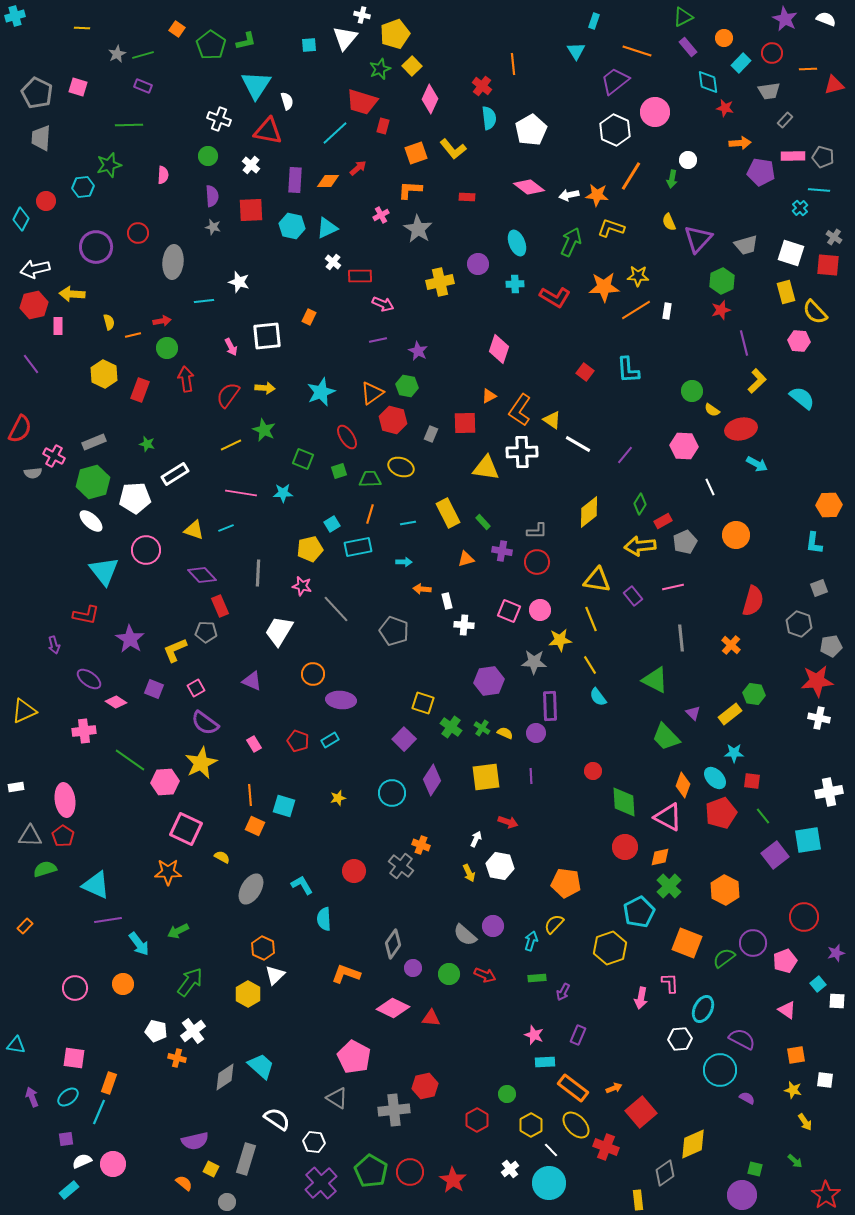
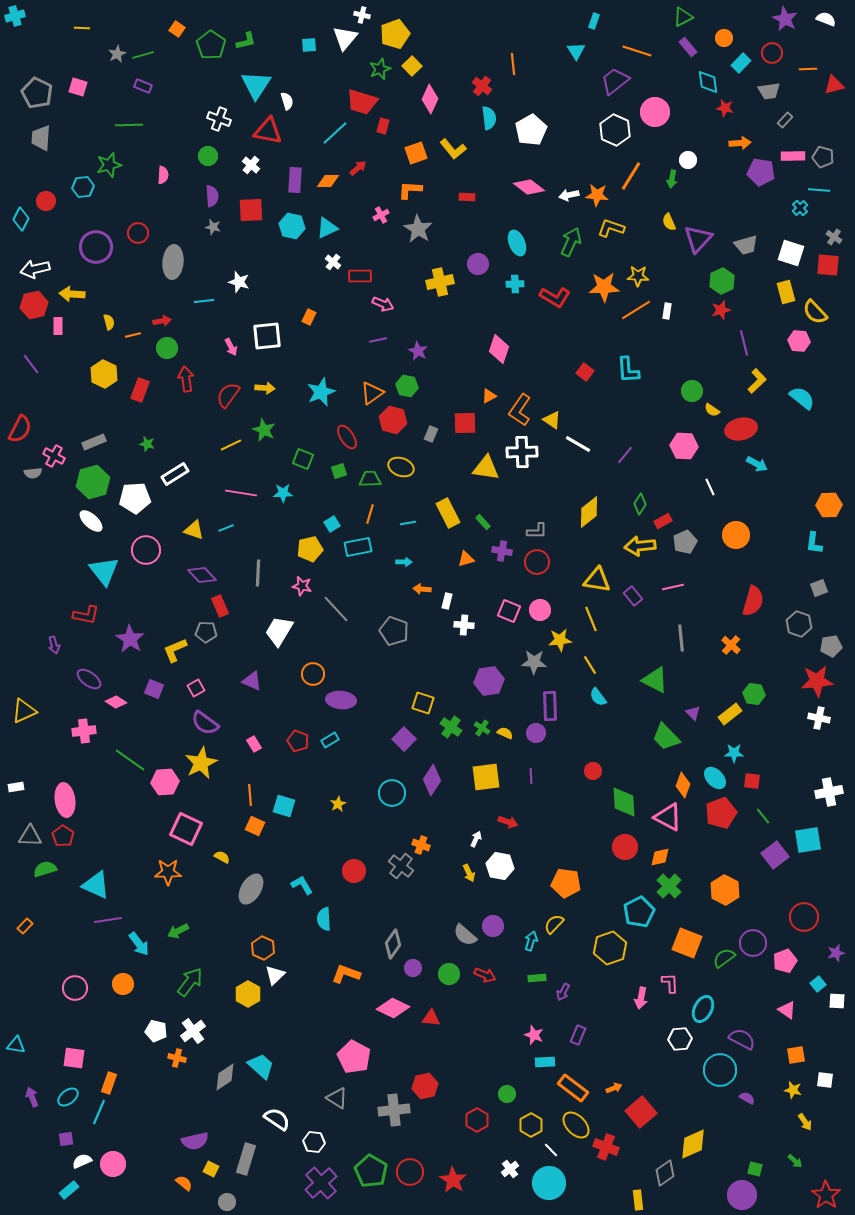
white rectangle at (447, 601): rotated 28 degrees clockwise
yellow star at (338, 798): moved 6 px down; rotated 14 degrees counterclockwise
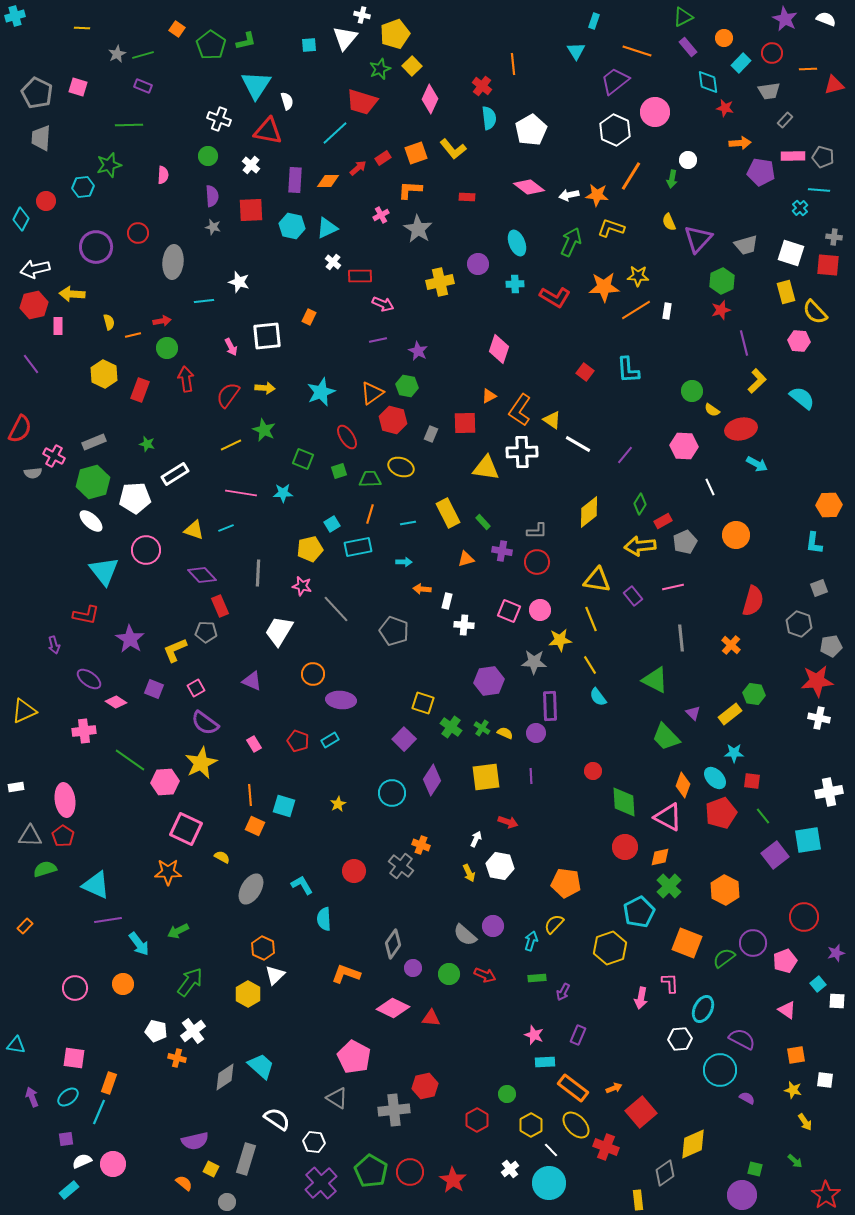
red rectangle at (383, 126): moved 32 px down; rotated 42 degrees clockwise
gray cross at (834, 237): rotated 28 degrees counterclockwise
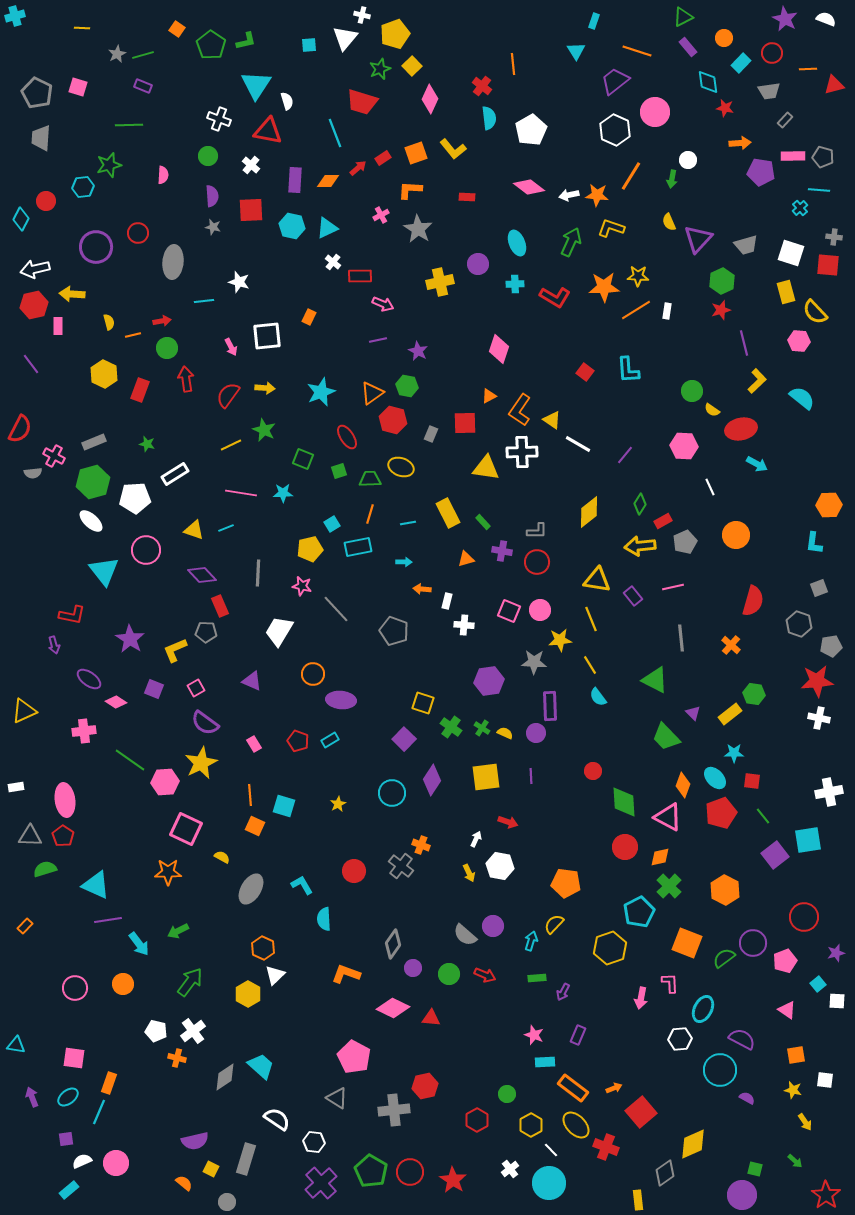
cyan line at (335, 133): rotated 68 degrees counterclockwise
red L-shape at (86, 615): moved 14 px left
pink circle at (113, 1164): moved 3 px right, 1 px up
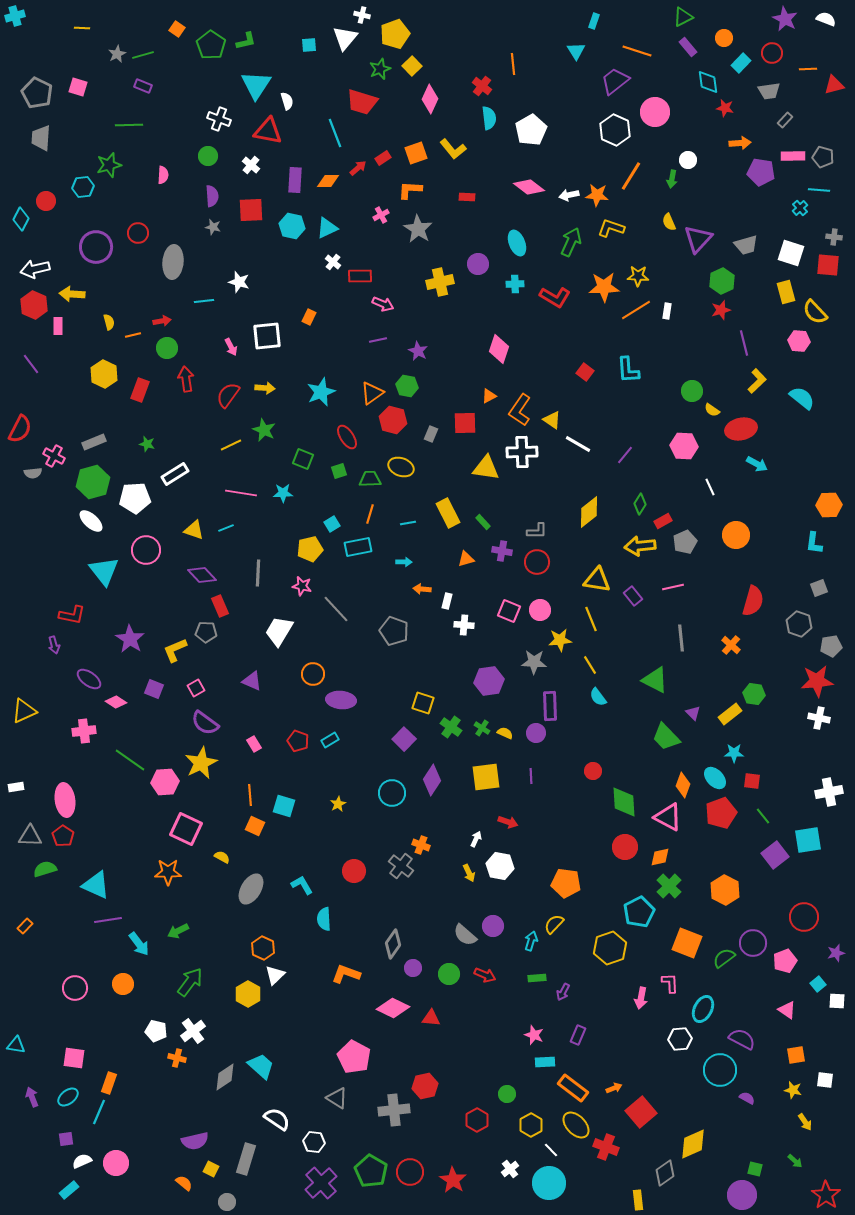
red hexagon at (34, 305): rotated 24 degrees counterclockwise
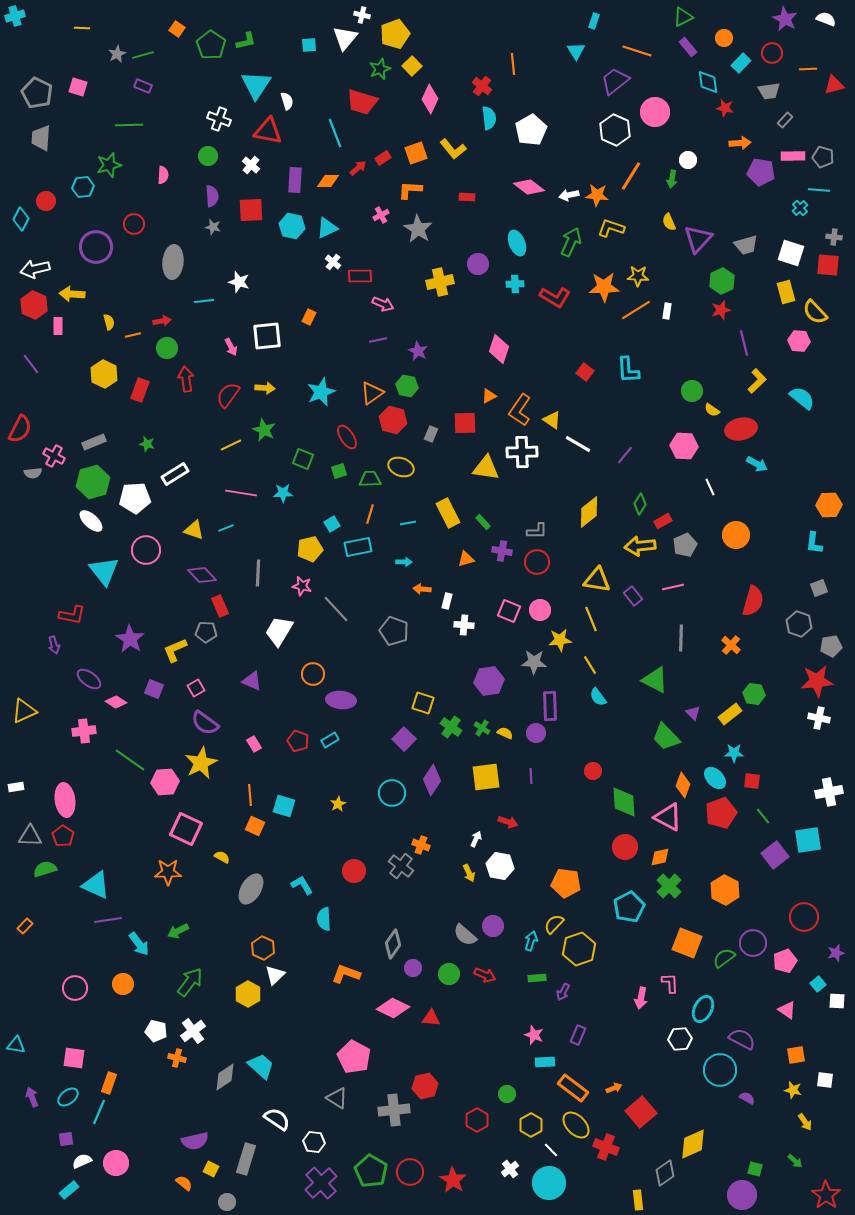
red circle at (138, 233): moved 4 px left, 9 px up
gray pentagon at (685, 542): moved 3 px down
gray line at (681, 638): rotated 8 degrees clockwise
cyan pentagon at (639, 912): moved 10 px left, 5 px up
yellow hexagon at (610, 948): moved 31 px left, 1 px down
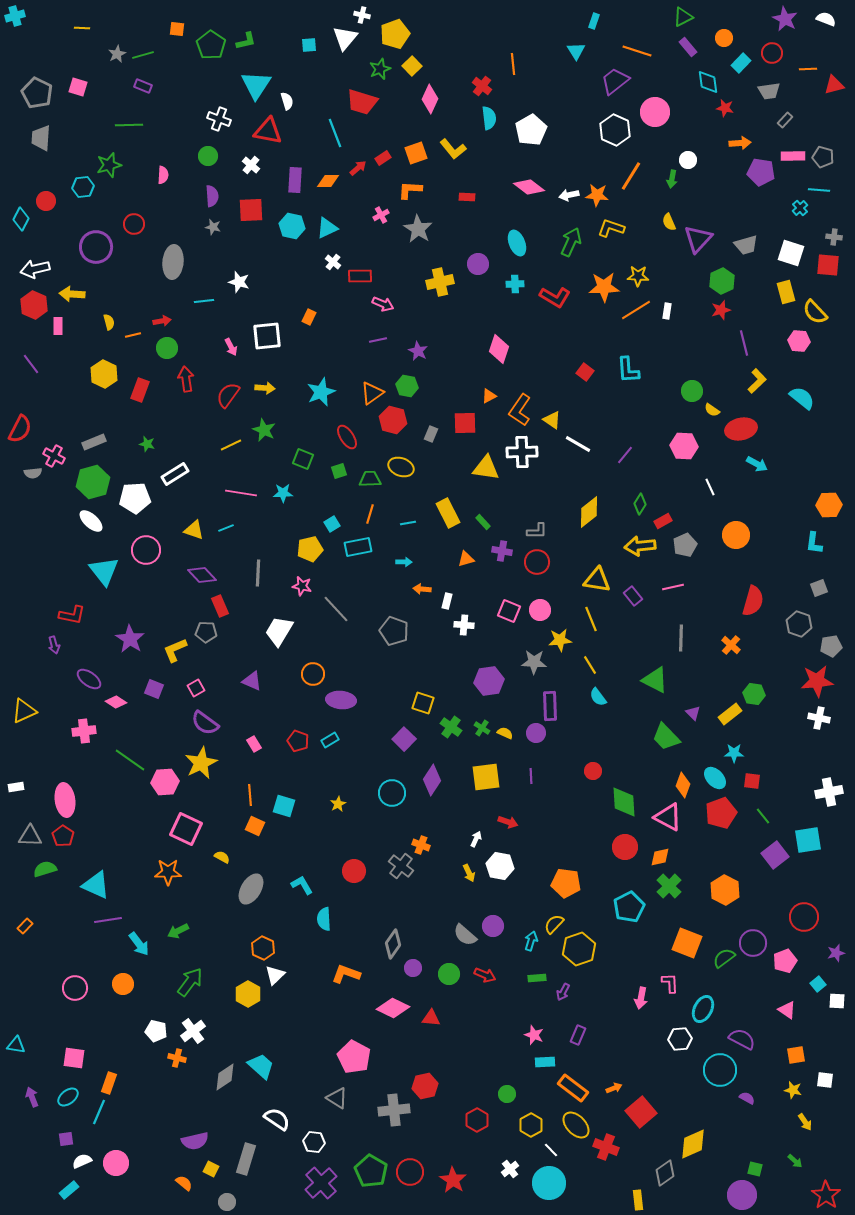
orange square at (177, 29): rotated 28 degrees counterclockwise
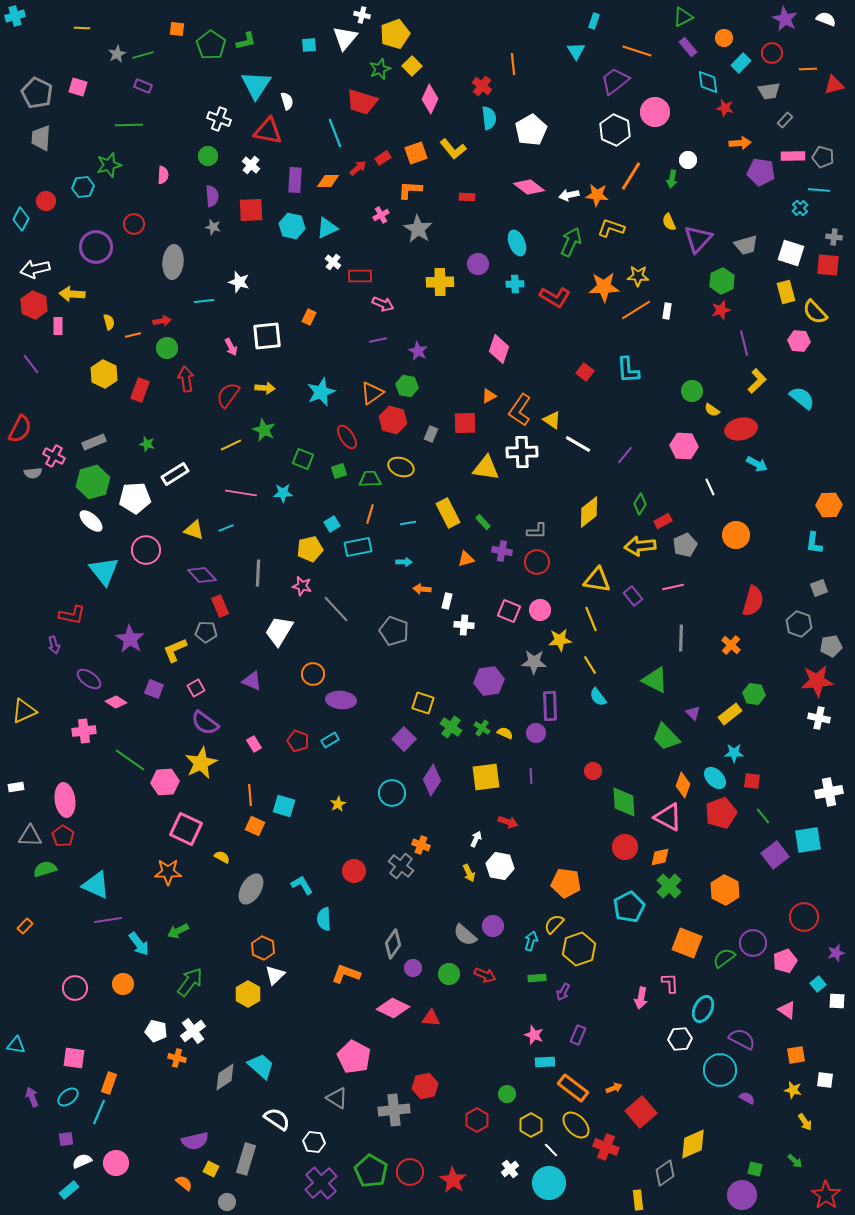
yellow cross at (440, 282): rotated 12 degrees clockwise
